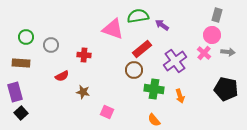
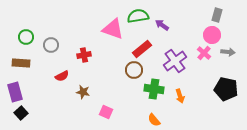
red cross: rotated 16 degrees counterclockwise
pink square: moved 1 px left
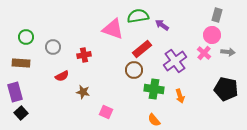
gray circle: moved 2 px right, 2 px down
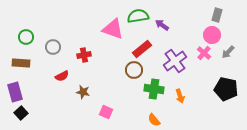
gray arrow: rotated 128 degrees clockwise
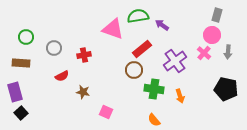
gray circle: moved 1 px right, 1 px down
gray arrow: rotated 40 degrees counterclockwise
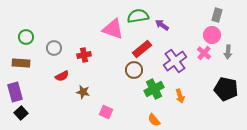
green cross: rotated 36 degrees counterclockwise
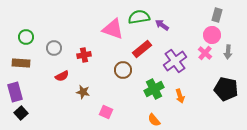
green semicircle: moved 1 px right, 1 px down
pink cross: moved 1 px right
brown circle: moved 11 px left
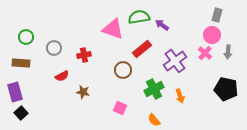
pink square: moved 14 px right, 4 px up
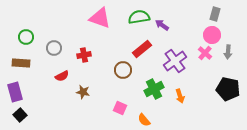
gray rectangle: moved 2 px left, 1 px up
pink triangle: moved 13 px left, 11 px up
black pentagon: moved 2 px right
black square: moved 1 px left, 2 px down
orange semicircle: moved 10 px left
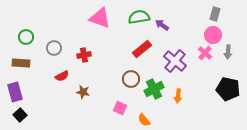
pink circle: moved 1 px right
purple cross: rotated 15 degrees counterclockwise
brown circle: moved 8 px right, 9 px down
orange arrow: moved 2 px left; rotated 24 degrees clockwise
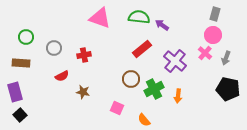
green semicircle: rotated 15 degrees clockwise
gray arrow: moved 2 px left, 6 px down; rotated 16 degrees clockwise
pink square: moved 3 px left
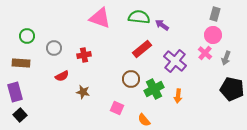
green circle: moved 1 px right, 1 px up
black pentagon: moved 4 px right
